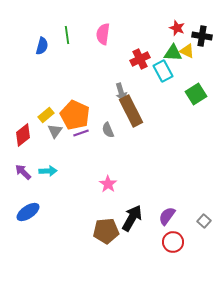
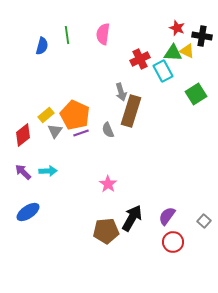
brown rectangle: rotated 44 degrees clockwise
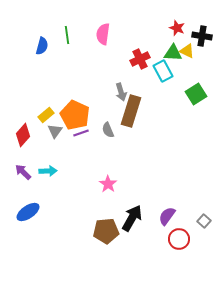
red diamond: rotated 10 degrees counterclockwise
red circle: moved 6 px right, 3 px up
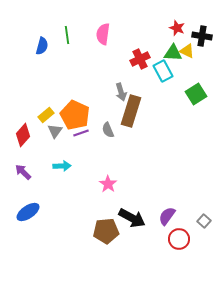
cyan arrow: moved 14 px right, 5 px up
black arrow: rotated 88 degrees clockwise
